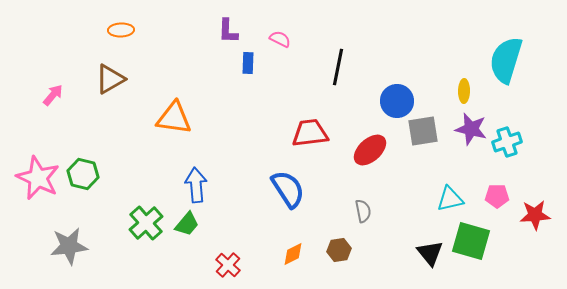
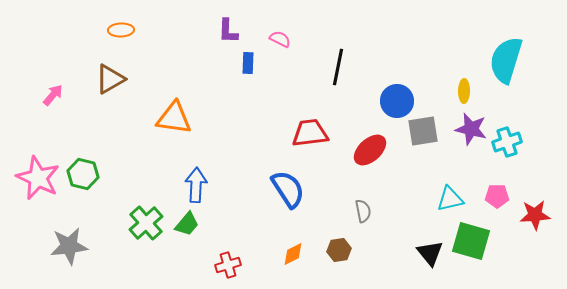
blue arrow: rotated 8 degrees clockwise
red cross: rotated 30 degrees clockwise
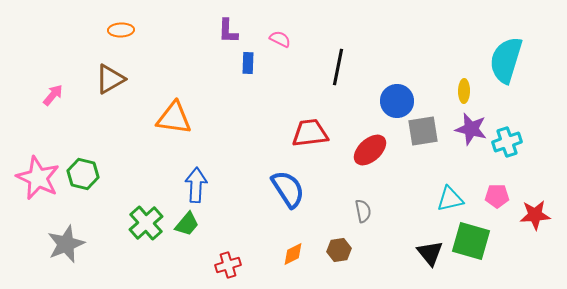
gray star: moved 3 px left, 2 px up; rotated 15 degrees counterclockwise
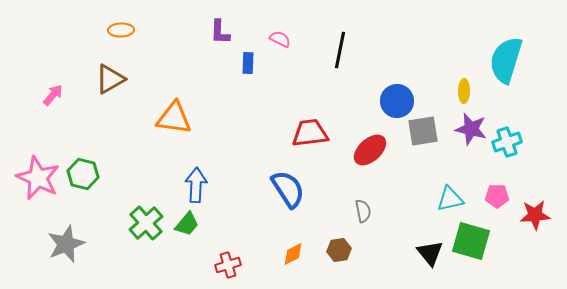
purple L-shape: moved 8 px left, 1 px down
black line: moved 2 px right, 17 px up
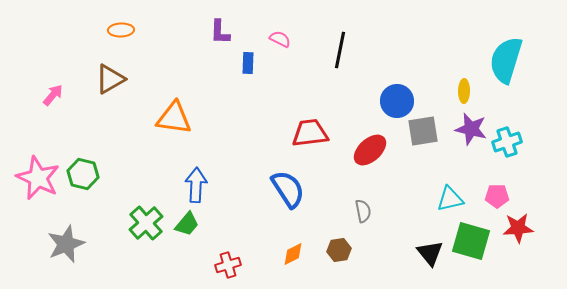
red star: moved 17 px left, 13 px down
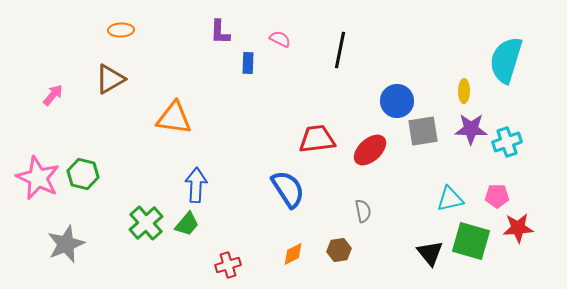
purple star: rotated 12 degrees counterclockwise
red trapezoid: moved 7 px right, 6 px down
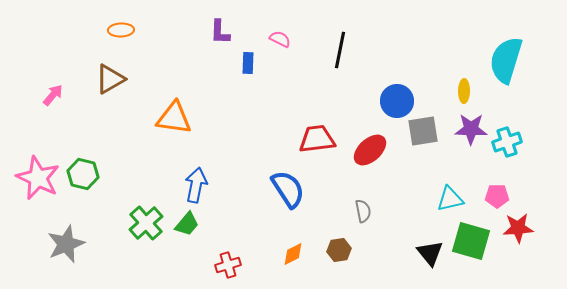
blue arrow: rotated 8 degrees clockwise
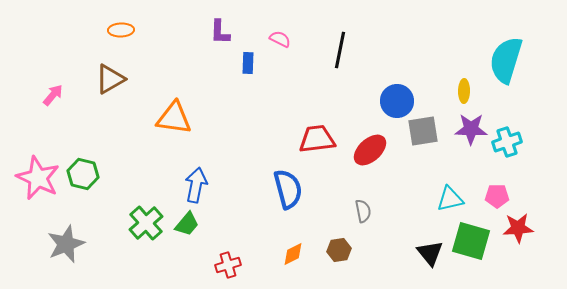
blue semicircle: rotated 18 degrees clockwise
